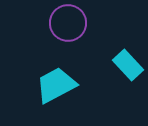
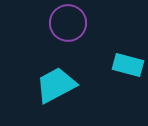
cyan rectangle: rotated 32 degrees counterclockwise
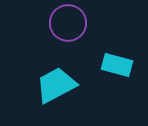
cyan rectangle: moved 11 px left
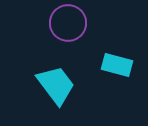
cyan trapezoid: rotated 81 degrees clockwise
